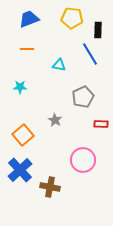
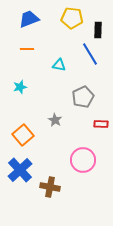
cyan star: rotated 16 degrees counterclockwise
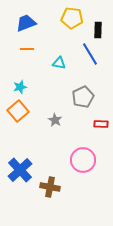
blue trapezoid: moved 3 px left, 4 px down
cyan triangle: moved 2 px up
orange square: moved 5 px left, 24 px up
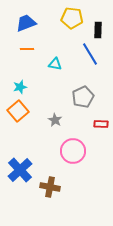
cyan triangle: moved 4 px left, 1 px down
pink circle: moved 10 px left, 9 px up
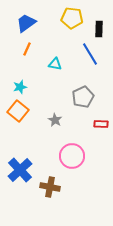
blue trapezoid: rotated 15 degrees counterclockwise
black rectangle: moved 1 px right, 1 px up
orange line: rotated 64 degrees counterclockwise
orange square: rotated 10 degrees counterclockwise
pink circle: moved 1 px left, 5 px down
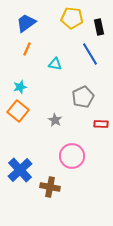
black rectangle: moved 2 px up; rotated 14 degrees counterclockwise
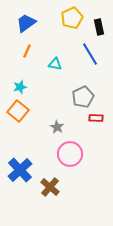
yellow pentagon: rotated 30 degrees counterclockwise
orange line: moved 2 px down
gray star: moved 2 px right, 7 px down
red rectangle: moved 5 px left, 6 px up
pink circle: moved 2 px left, 2 px up
brown cross: rotated 30 degrees clockwise
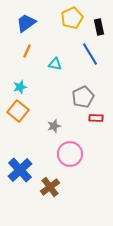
gray star: moved 3 px left, 1 px up; rotated 24 degrees clockwise
brown cross: rotated 12 degrees clockwise
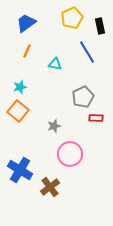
black rectangle: moved 1 px right, 1 px up
blue line: moved 3 px left, 2 px up
blue cross: rotated 15 degrees counterclockwise
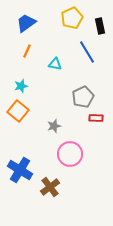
cyan star: moved 1 px right, 1 px up
